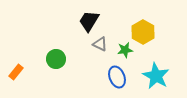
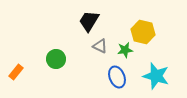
yellow hexagon: rotated 15 degrees counterclockwise
gray triangle: moved 2 px down
cyan star: rotated 12 degrees counterclockwise
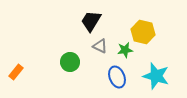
black trapezoid: moved 2 px right
green circle: moved 14 px right, 3 px down
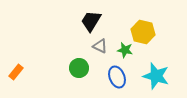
green star: rotated 21 degrees clockwise
green circle: moved 9 px right, 6 px down
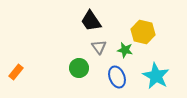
black trapezoid: rotated 65 degrees counterclockwise
gray triangle: moved 1 px left, 1 px down; rotated 28 degrees clockwise
cyan star: rotated 12 degrees clockwise
